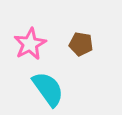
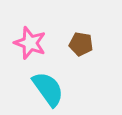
pink star: moved 1 px up; rotated 24 degrees counterclockwise
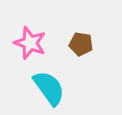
cyan semicircle: moved 1 px right, 1 px up
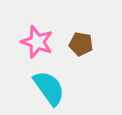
pink star: moved 7 px right, 1 px up
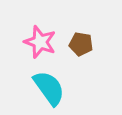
pink star: moved 3 px right
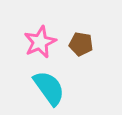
pink star: rotated 28 degrees clockwise
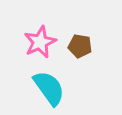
brown pentagon: moved 1 px left, 2 px down
